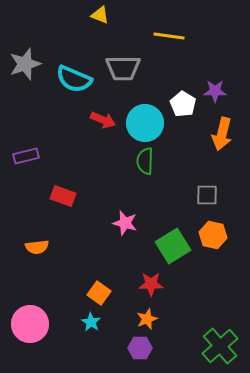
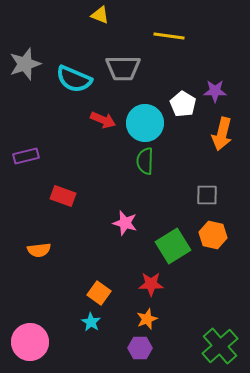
orange semicircle: moved 2 px right, 3 px down
pink circle: moved 18 px down
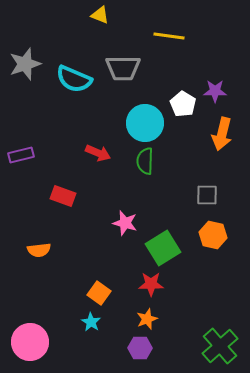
red arrow: moved 5 px left, 33 px down
purple rectangle: moved 5 px left, 1 px up
green square: moved 10 px left, 2 px down
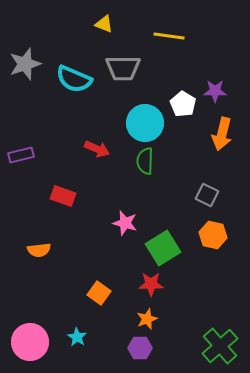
yellow triangle: moved 4 px right, 9 px down
red arrow: moved 1 px left, 4 px up
gray square: rotated 25 degrees clockwise
cyan star: moved 14 px left, 15 px down
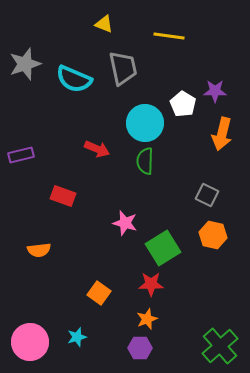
gray trapezoid: rotated 102 degrees counterclockwise
cyan star: rotated 24 degrees clockwise
